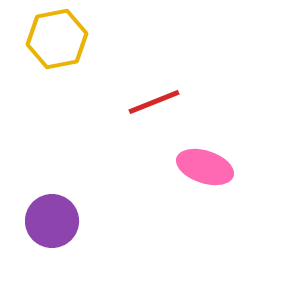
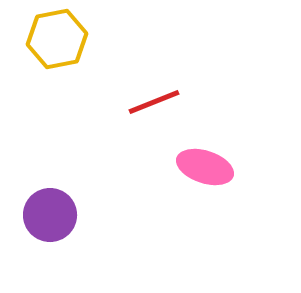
purple circle: moved 2 px left, 6 px up
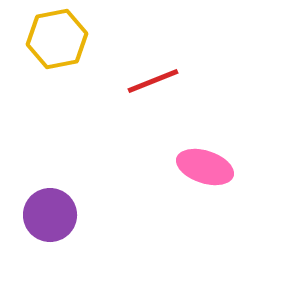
red line: moved 1 px left, 21 px up
